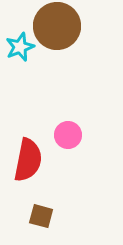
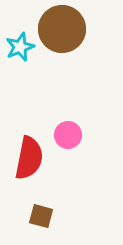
brown circle: moved 5 px right, 3 px down
red semicircle: moved 1 px right, 2 px up
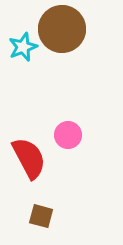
cyan star: moved 3 px right
red semicircle: rotated 39 degrees counterclockwise
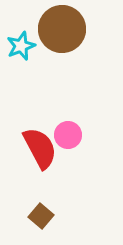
cyan star: moved 2 px left, 1 px up
red semicircle: moved 11 px right, 10 px up
brown square: rotated 25 degrees clockwise
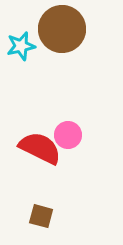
cyan star: rotated 8 degrees clockwise
red semicircle: rotated 36 degrees counterclockwise
brown square: rotated 25 degrees counterclockwise
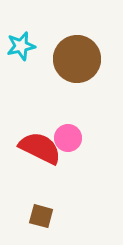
brown circle: moved 15 px right, 30 px down
pink circle: moved 3 px down
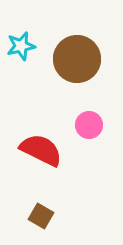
pink circle: moved 21 px right, 13 px up
red semicircle: moved 1 px right, 2 px down
brown square: rotated 15 degrees clockwise
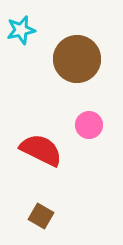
cyan star: moved 16 px up
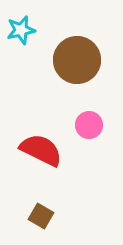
brown circle: moved 1 px down
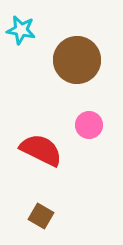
cyan star: rotated 24 degrees clockwise
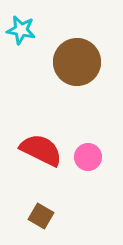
brown circle: moved 2 px down
pink circle: moved 1 px left, 32 px down
